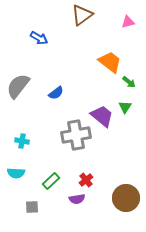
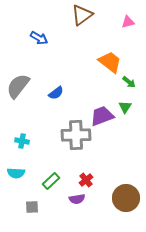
purple trapezoid: rotated 60 degrees counterclockwise
gray cross: rotated 8 degrees clockwise
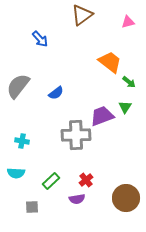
blue arrow: moved 1 px right, 1 px down; rotated 18 degrees clockwise
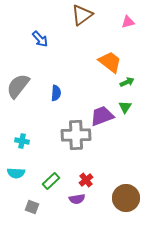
green arrow: moved 2 px left; rotated 64 degrees counterclockwise
blue semicircle: rotated 49 degrees counterclockwise
gray square: rotated 24 degrees clockwise
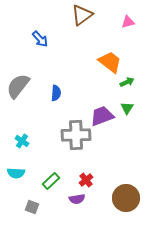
green triangle: moved 2 px right, 1 px down
cyan cross: rotated 24 degrees clockwise
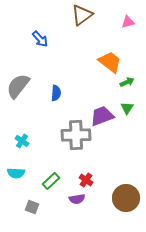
red cross: rotated 16 degrees counterclockwise
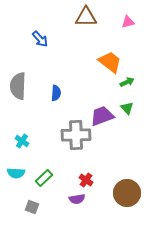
brown triangle: moved 4 px right, 2 px down; rotated 35 degrees clockwise
gray semicircle: rotated 36 degrees counterclockwise
green triangle: rotated 16 degrees counterclockwise
green rectangle: moved 7 px left, 3 px up
brown circle: moved 1 px right, 5 px up
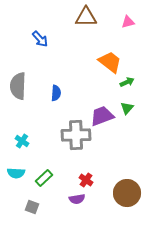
green triangle: rotated 24 degrees clockwise
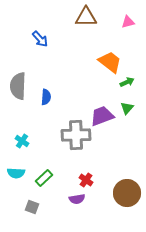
blue semicircle: moved 10 px left, 4 px down
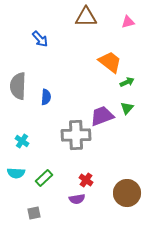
gray square: moved 2 px right, 6 px down; rotated 32 degrees counterclockwise
